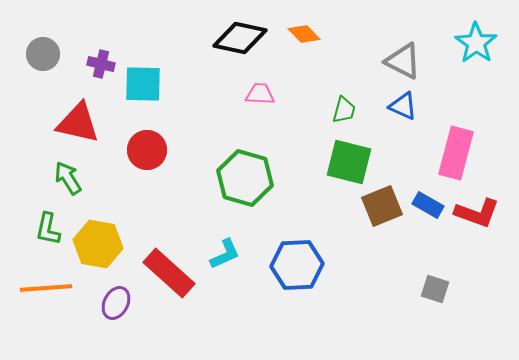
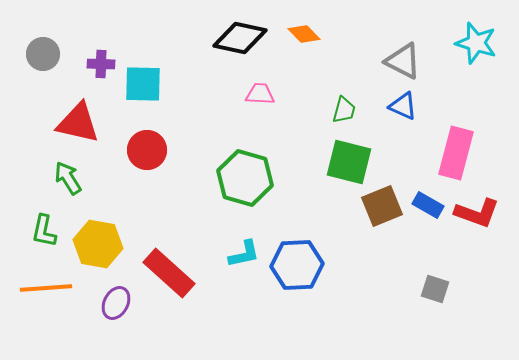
cyan star: rotated 18 degrees counterclockwise
purple cross: rotated 12 degrees counterclockwise
green L-shape: moved 4 px left, 2 px down
cyan L-shape: moved 19 px right; rotated 12 degrees clockwise
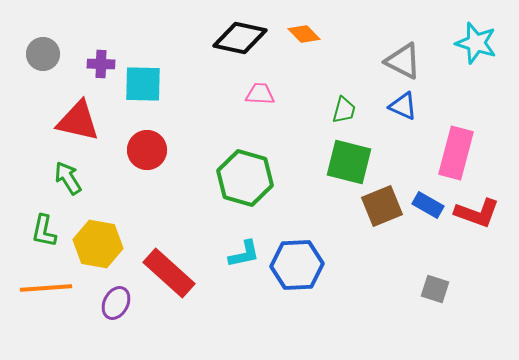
red triangle: moved 2 px up
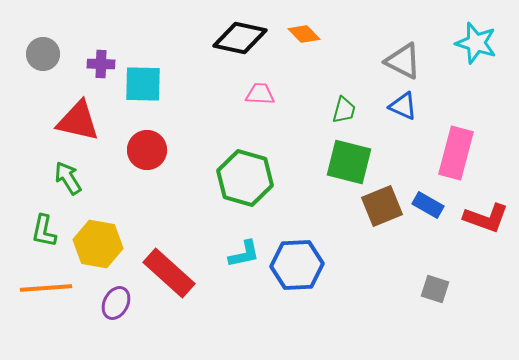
red L-shape: moved 9 px right, 5 px down
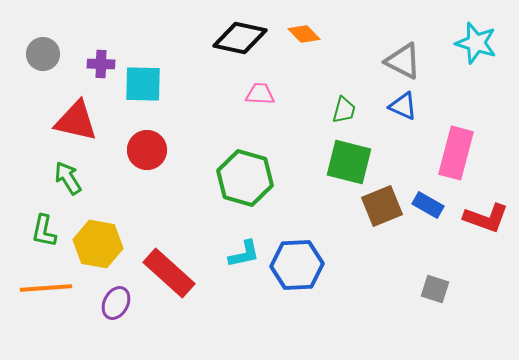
red triangle: moved 2 px left
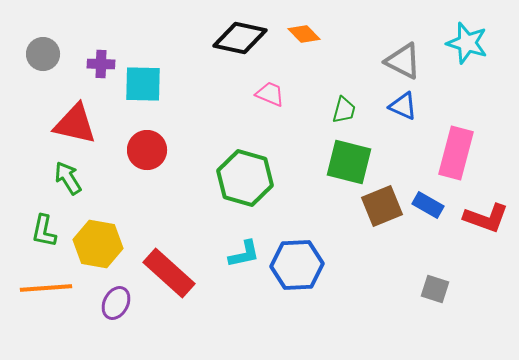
cyan star: moved 9 px left
pink trapezoid: moved 10 px right; rotated 20 degrees clockwise
red triangle: moved 1 px left, 3 px down
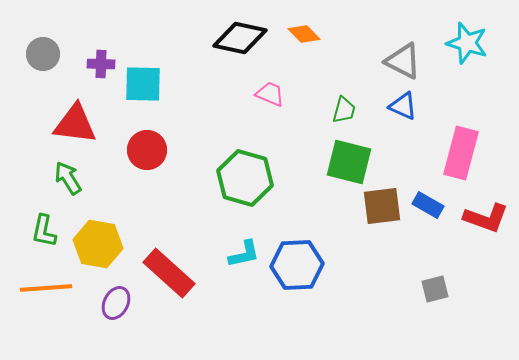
red triangle: rotated 6 degrees counterclockwise
pink rectangle: moved 5 px right
brown square: rotated 15 degrees clockwise
gray square: rotated 32 degrees counterclockwise
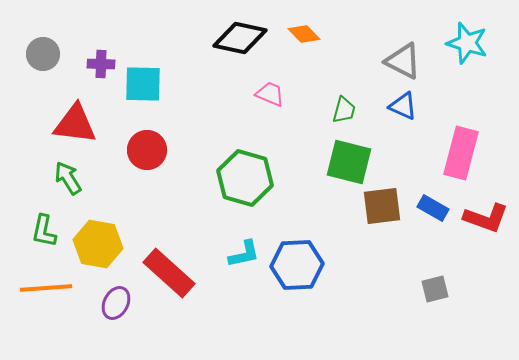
blue rectangle: moved 5 px right, 3 px down
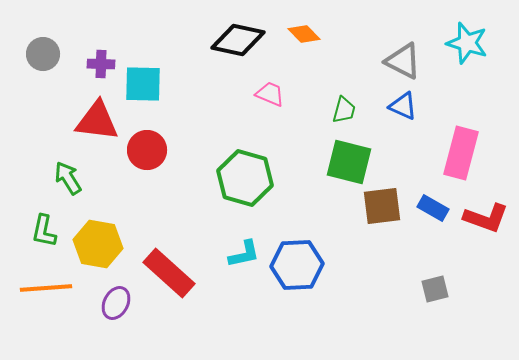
black diamond: moved 2 px left, 2 px down
red triangle: moved 22 px right, 3 px up
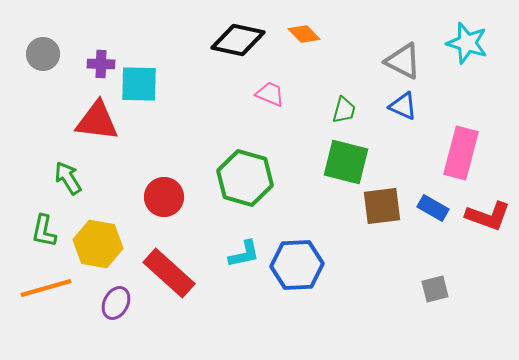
cyan square: moved 4 px left
red circle: moved 17 px right, 47 px down
green square: moved 3 px left
red L-shape: moved 2 px right, 2 px up
orange line: rotated 12 degrees counterclockwise
